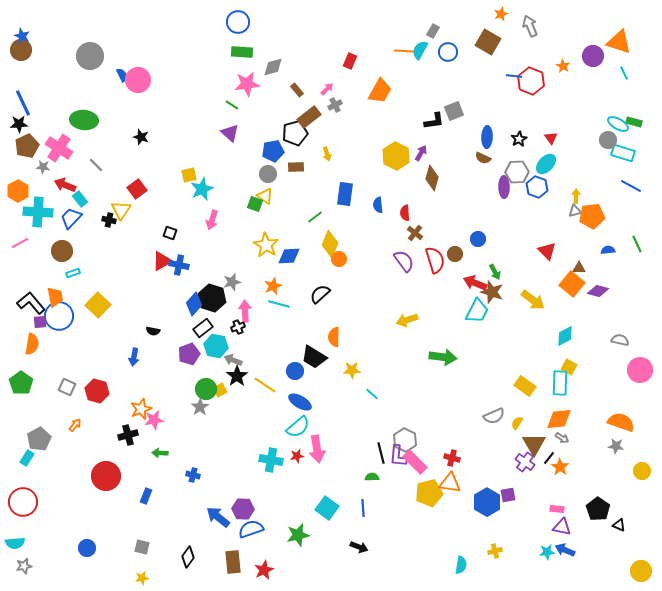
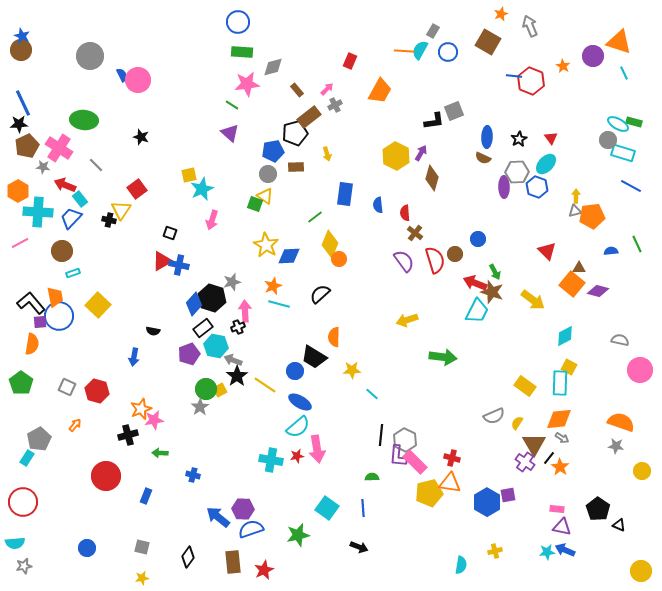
blue semicircle at (608, 250): moved 3 px right, 1 px down
black line at (381, 453): moved 18 px up; rotated 20 degrees clockwise
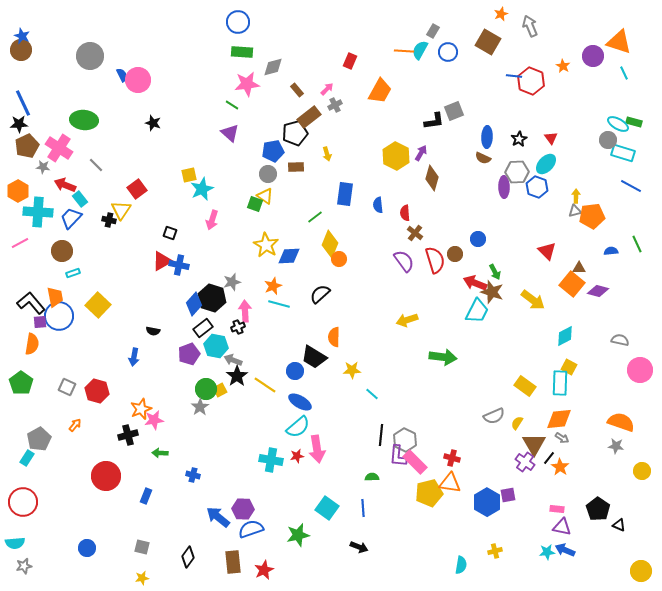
black star at (141, 137): moved 12 px right, 14 px up
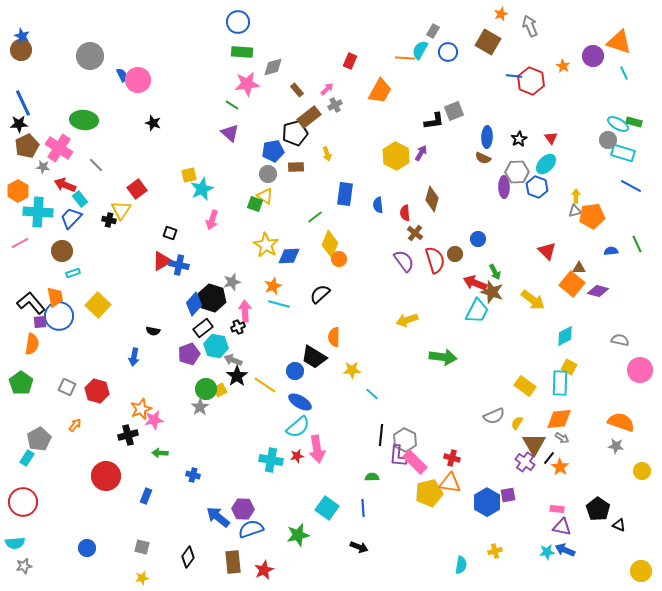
orange line at (404, 51): moved 1 px right, 7 px down
brown diamond at (432, 178): moved 21 px down
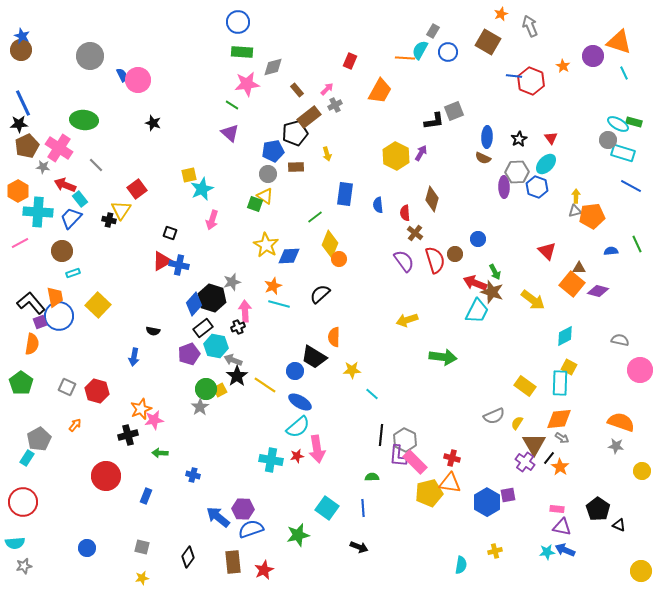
purple square at (40, 322): rotated 16 degrees counterclockwise
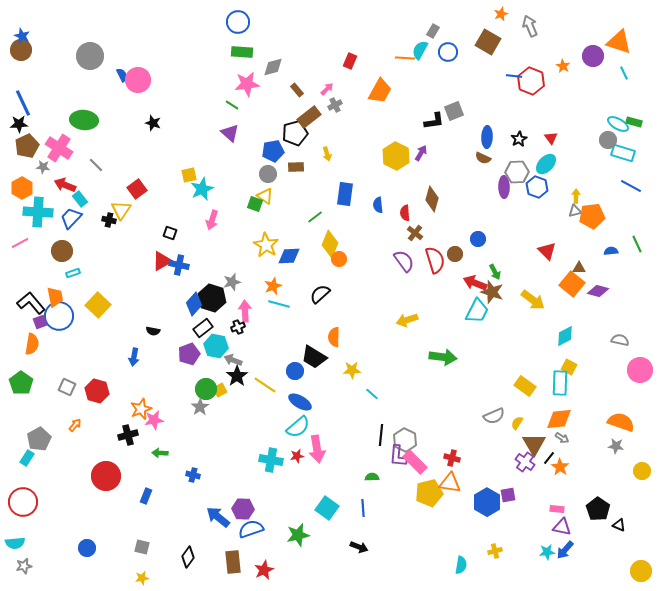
orange hexagon at (18, 191): moved 4 px right, 3 px up
blue arrow at (565, 550): rotated 72 degrees counterclockwise
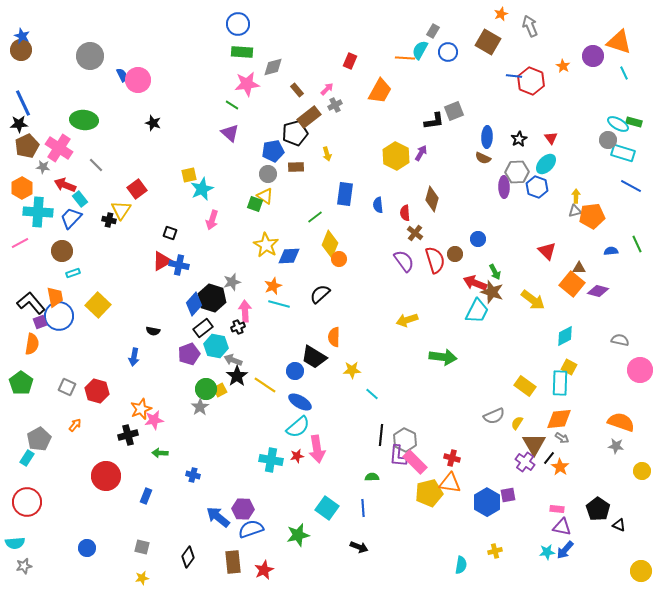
blue circle at (238, 22): moved 2 px down
red circle at (23, 502): moved 4 px right
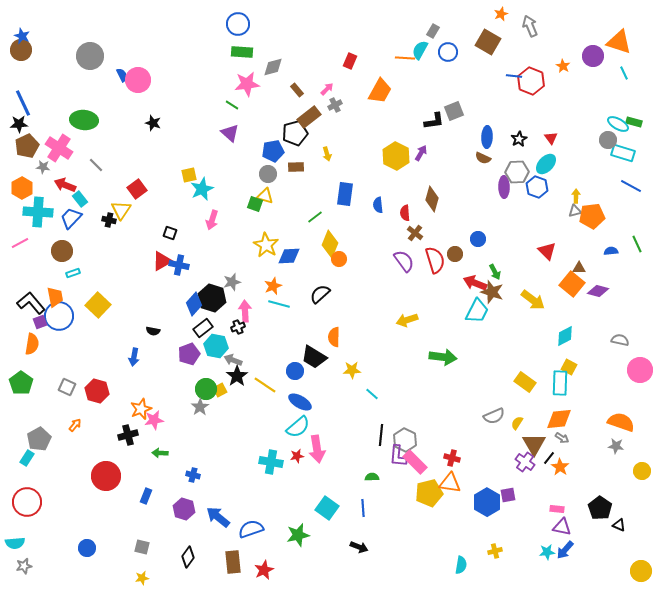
yellow triangle at (265, 196): rotated 18 degrees counterclockwise
yellow rectangle at (525, 386): moved 4 px up
cyan cross at (271, 460): moved 2 px down
purple hexagon at (243, 509): moved 59 px left; rotated 15 degrees clockwise
black pentagon at (598, 509): moved 2 px right, 1 px up
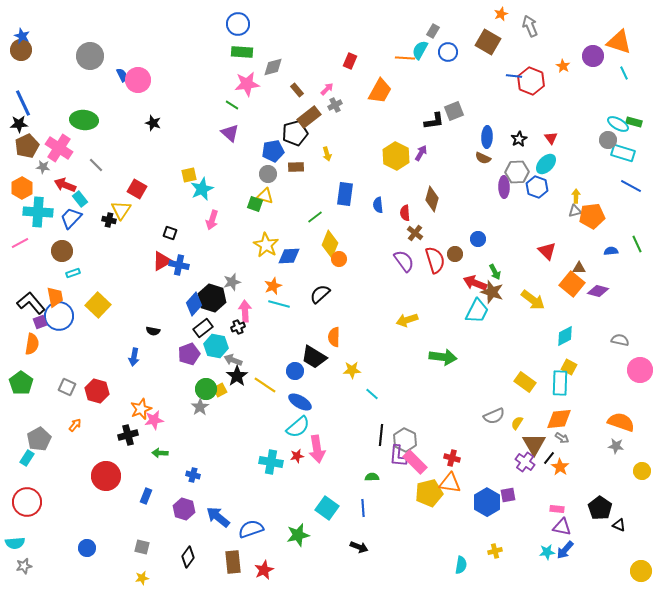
red square at (137, 189): rotated 24 degrees counterclockwise
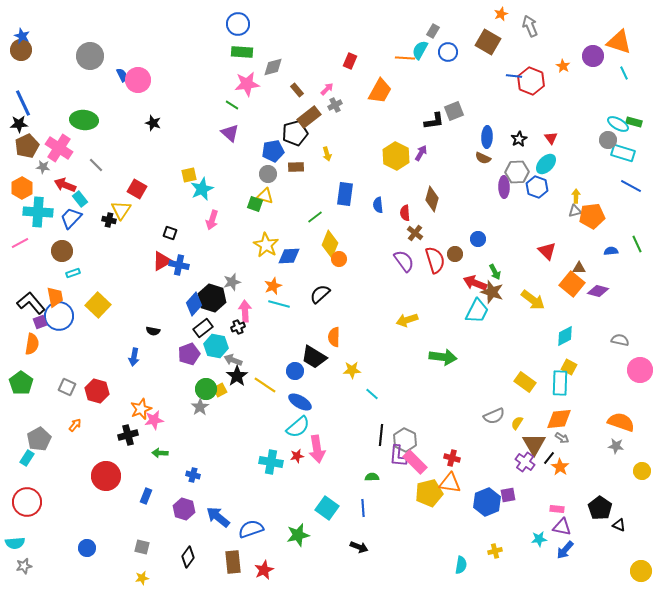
blue hexagon at (487, 502): rotated 8 degrees clockwise
cyan star at (547, 552): moved 8 px left, 13 px up
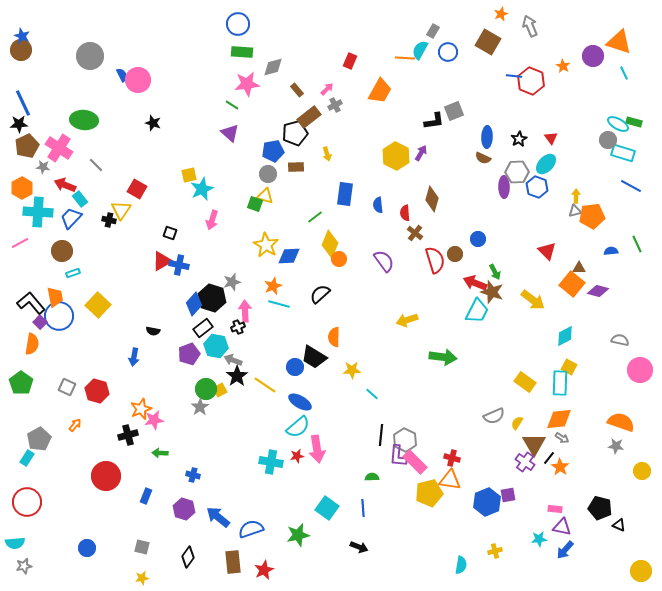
purple semicircle at (404, 261): moved 20 px left
purple square at (40, 322): rotated 24 degrees counterclockwise
blue circle at (295, 371): moved 4 px up
orange triangle at (450, 483): moved 3 px up
black pentagon at (600, 508): rotated 20 degrees counterclockwise
pink rectangle at (557, 509): moved 2 px left
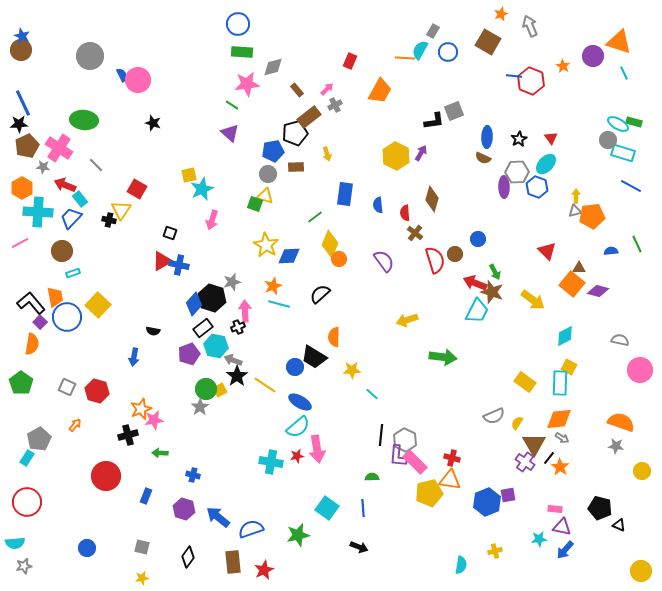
blue circle at (59, 316): moved 8 px right, 1 px down
